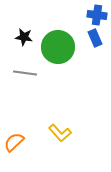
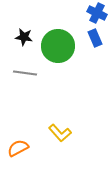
blue cross: moved 2 px up; rotated 18 degrees clockwise
green circle: moved 1 px up
orange semicircle: moved 4 px right, 6 px down; rotated 15 degrees clockwise
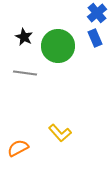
blue cross: rotated 24 degrees clockwise
black star: rotated 18 degrees clockwise
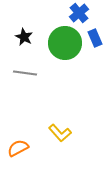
blue cross: moved 18 px left
green circle: moved 7 px right, 3 px up
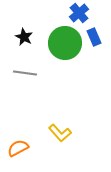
blue rectangle: moved 1 px left, 1 px up
